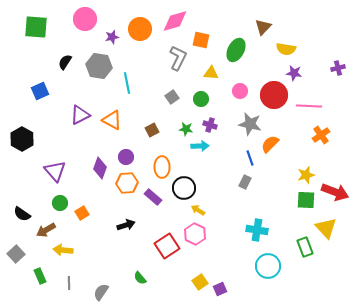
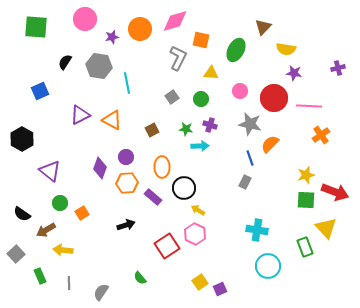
red circle at (274, 95): moved 3 px down
purple triangle at (55, 171): moved 5 px left; rotated 10 degrees counterclockwise
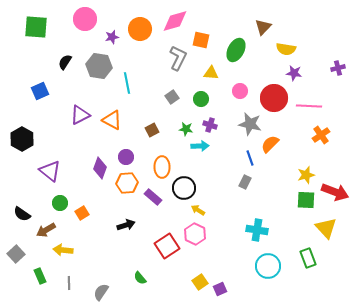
green rectangle at (305, 247): moved 3 px right, 11 px down
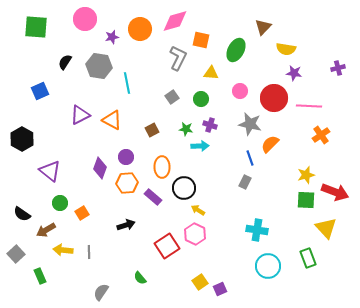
gray line at (69, 283): moved 20 px right, 31 px up
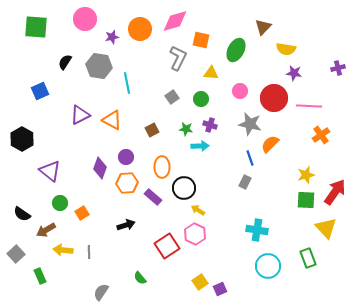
red arrow at (335, 192): rotated 76 degrees counterclockwise
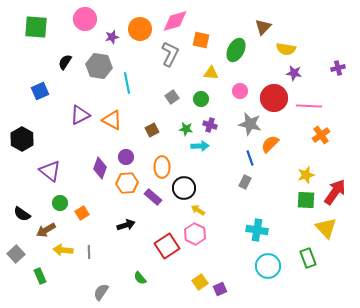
gray L-shape at (178, 58): moved 8 px left, 4 px up
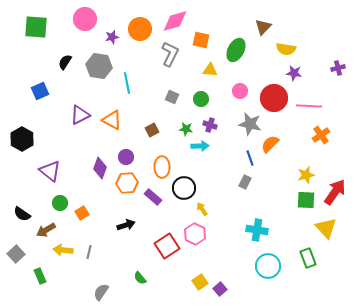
yellow triangle at (211, 73): moved 1 px left, 3 px up
gray square at (172, 97): rotated 32 degrees counterclockwise
yellow arrow at (198, 210): moved 4 px right, 1 px up; rotated 24 degrees clockwise
gray line at (89, 252): rotated 16 degrees clockwise
purple square at (220, 289): rotated 16 degrees counterclockwise
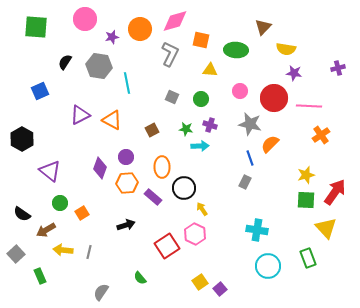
green ellipse at (236, 50): rotated 65 degrees clockwise
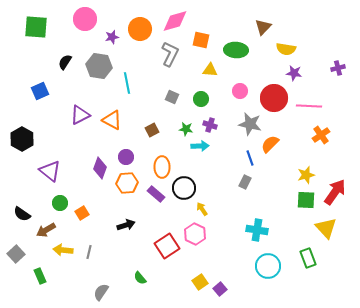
purple rectangle at (153, 197): moved 3 px right, 3 px up
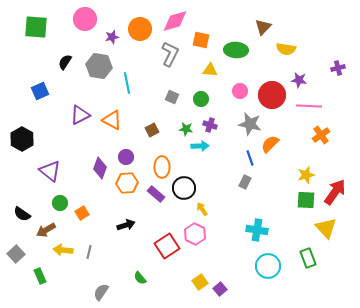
purple star at (294, 73): moved 5 px right, 7 px down
red circle at (274, 98): moved 2 px left, 3 px up
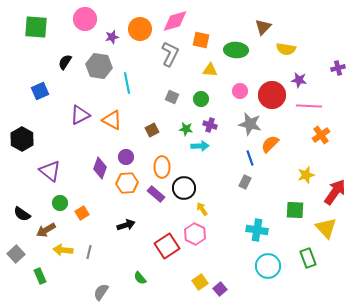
green square at (306, 200): moved 11 px left, 10 px down
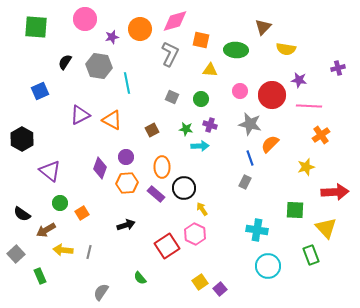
yellow star at (306, 175): moved 8 px up
red arrow at (335, 192): rotated 52 degrees clockwise
green rectangle at (308, 258): moved 3 px right, 3 px up
